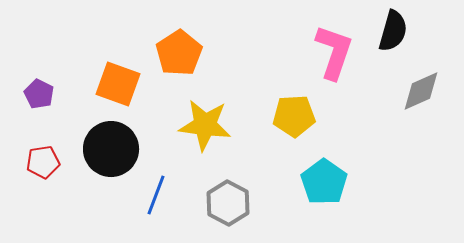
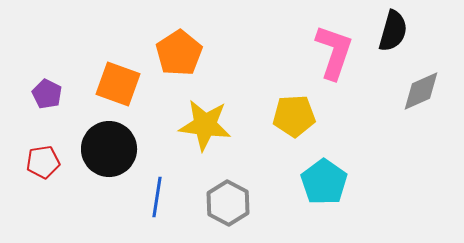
purple pentagon: moved 8 px right
black circle: moved 2 px left
blue line: moved 1 px right, 2 px down; rotated 12 degrees counterclockwise
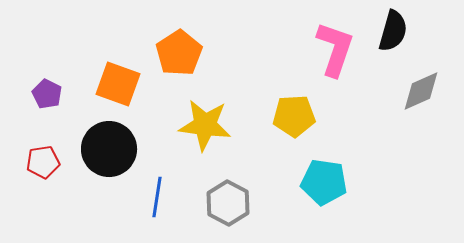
pink L-shape: moved 1 px right, 3 px up
cyan pentagon: rotated 27 degrees counterclockwise
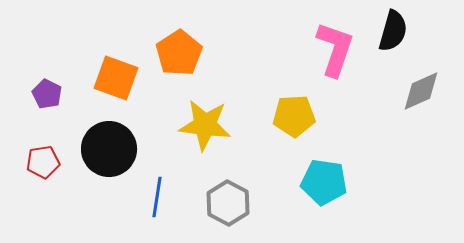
orange square: moved 2 px left, 6 px up
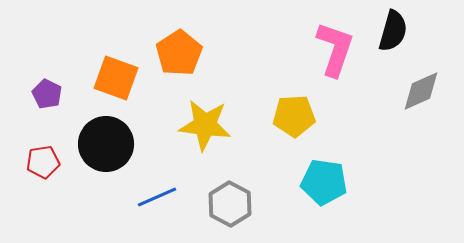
black circle: moved 3 px left, 5 px up
blue line: rotated 57 degrees clockwise
gray hexagon: moved 2 px right, 1 px down
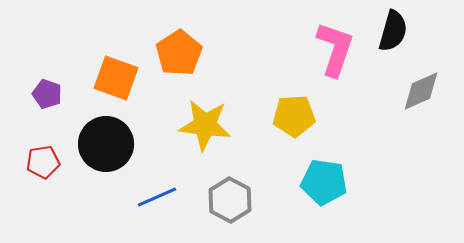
purple pentagon: rotated 8 degrees counterclockwise
gray hexagon: moved 4 px up
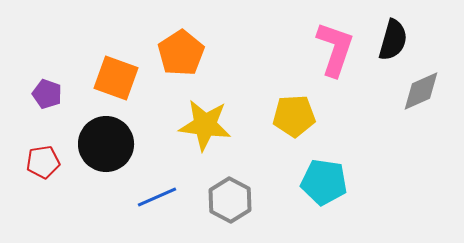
black semicircle: moved 9 px down
orange pentagon: moved 2 px right
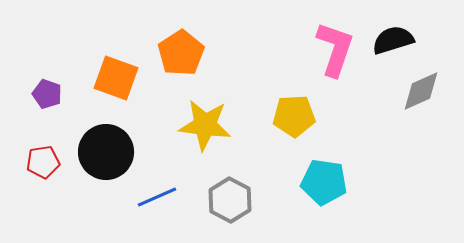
black semicircle: rotated 123 degrees counterclockwise
black circle: moved 8 px down
